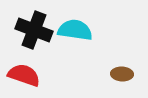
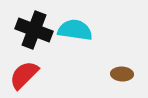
red semicircle: rotated 64 degrees counterclockwise
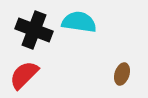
cyan semicircle: moved 4 px right, 8 px up
brown ellipse: rotated 75 degrees counterclockwise
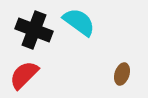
cyan semicircle: rotated 28 degrees clockwise
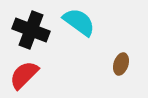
black cross: moved 3 px left
brown ellipse: moved 1 px left, 10 px up
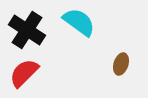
black cross: moved 4 px left; rotated 12 degrees clockwise
red semicircle: moved 2 px up
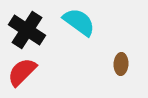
brown ellipse: rotated 15 degrees counterclockwise
red semicircle: moved 2 px left, 1 px up
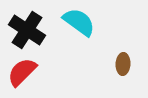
brown ellipse: moved 2 px right
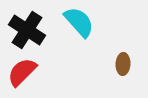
cyan semicircle: rotated 12 degrees clockwise
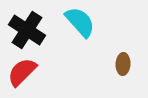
cyan semicircle: moved 1 px right
